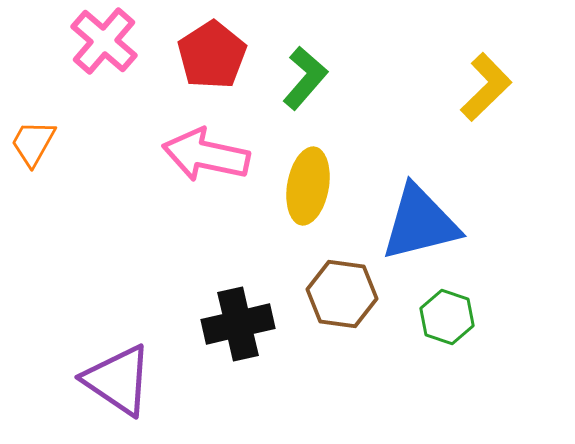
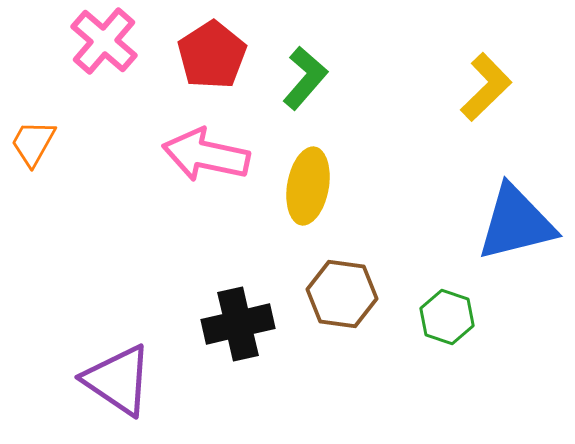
blue triangle: moved 96 px right
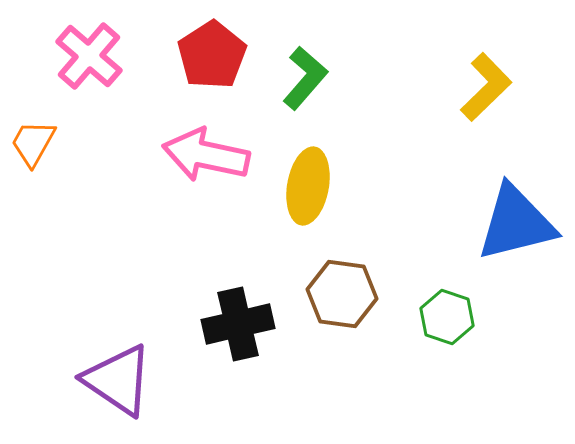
pink cross: moved 15 px left, 15 px down
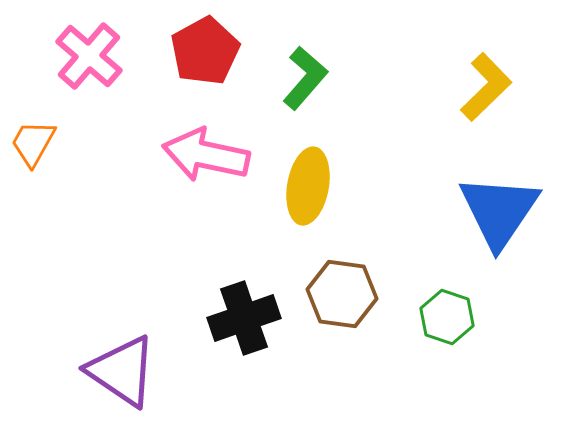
red pentagon: moved 7 px left, 4 px up; rotated 4 degrees clockwise
blue triangle: moved 17 px left, 12 px up; rotated 42 degrees counterclockwise
black cross: moved 6 px right, 6 px up; rotated 6 degrees counterclockwise
purple triangle: moved 4 px right, 9 px up
